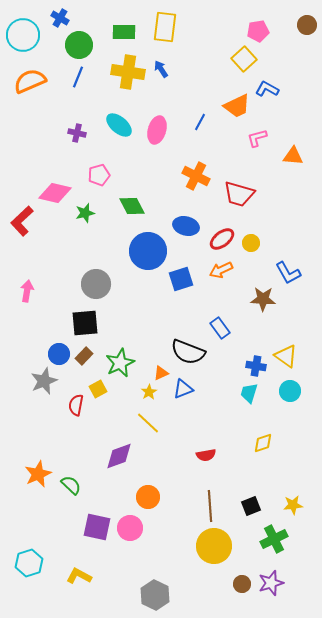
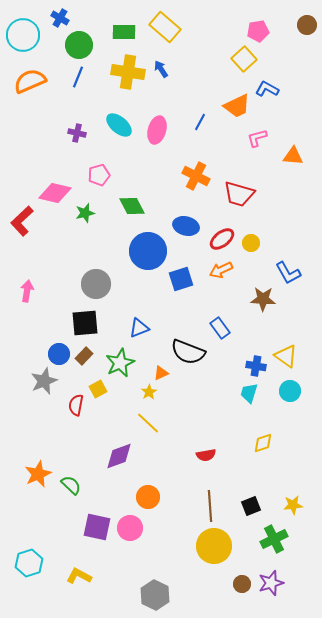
yellow rectangle at (165, 27): rotated 56 degrees counterclockwise
blue triangle at (183, 389): moved 44 px left, 61 px up
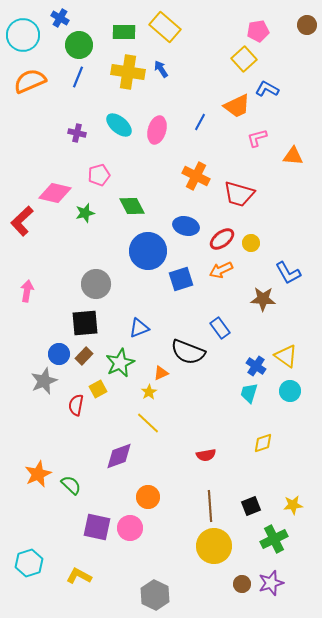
blue cross at (256, 366): rotated 24 degrees clockwise
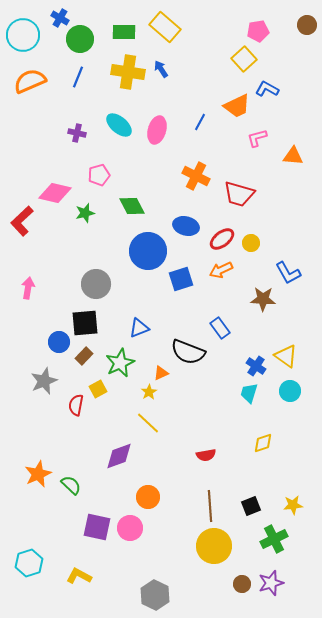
green circle at (79, 45): moved 1 px right, 6 px up
pink arrow at (27, 291): moved 1 px right, 3 px up
blue circle at (59, 354): moved 12 px up
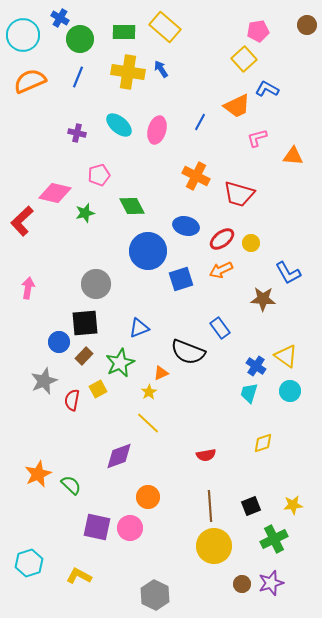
red semicircle at (76, 405): moved 4 px left, 5 px up
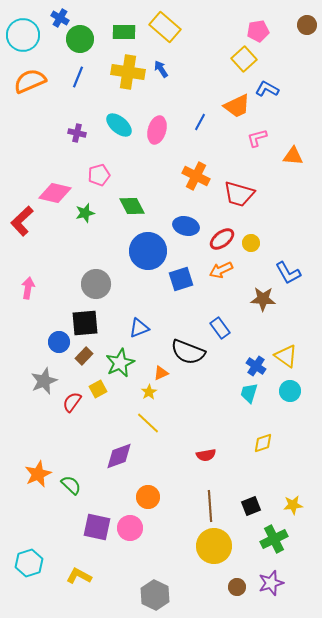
red semicircle at (72, 400): moved 2 px down; rotated 25 degrees clockwise
brown circle at (242, 584): moved 5 px left, 3 px down
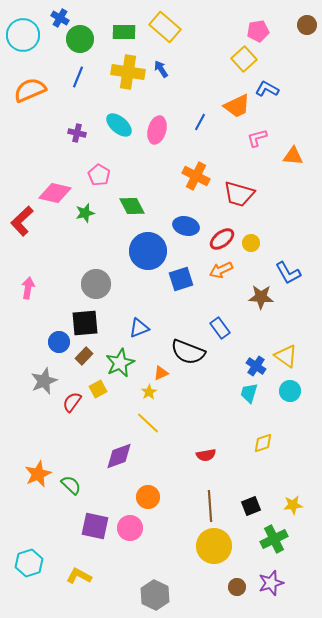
orange semicircle at (30, 81): moved 9 px down
pink pentagon at (99, 175): rotated 25 degrees counterclockwise
brown star at (263, 299): moved 2 px left, 2 px up
purple square at (97, 527): moved 2 px left, 1 px up
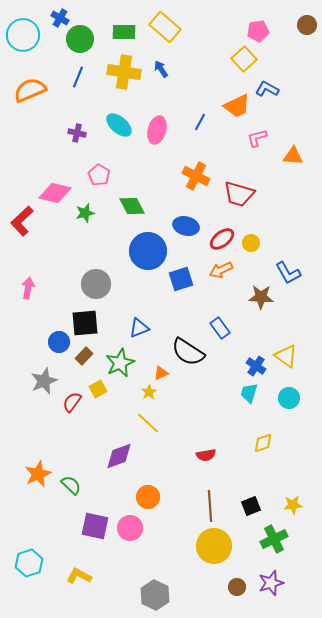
yellow cross at (128, 72): moved 4 px left
black semicircle at (188, 352): rotated 12 degrees clockwise
cyan circle at (290, 391): moved 1 px left, 7 px down
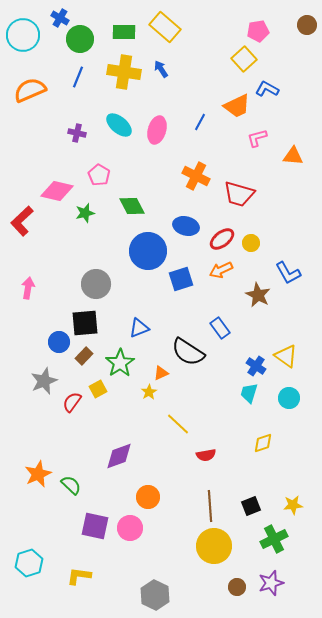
pink diamond at (55, 193): moved 2 px right, 2 px up
brown star at (261, 297): moved 3 px left, 2 px up; rotated 25 degrees clockwise
green star at (120, 363): rotated 8 degrees counterclockwise
yellow line at (148, 423): moved 30 px right, 1 px down
yellow L-shape at (79, 576): rotated 20 degrees counterclockwise
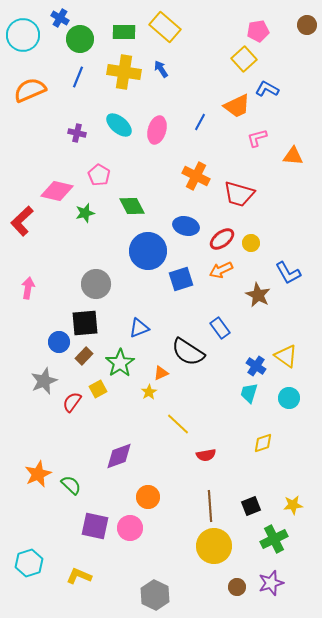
yellow L-shape at (79, 576): rotated 15 degrees clockwise
